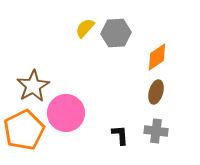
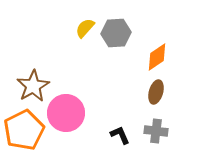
black L-shape: rotated 20 degrees counterclockwise
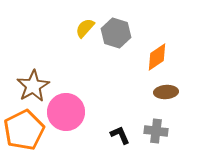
gray hexagon: rotated 20 degrees clockwise
brown ellipse: moved 10 px right; rotated 70 degrees clockwise
pink circle: moved 1 px up
